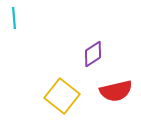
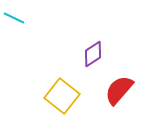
cyan line: rotated 60 degrees counterclockwise
red semicircle: moved 3 px right, 1 px up; rotated 144 degrees clockwise
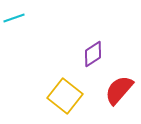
cyan line: rotated 45 degrees counterclockwise
yellow square: moved 3 px right
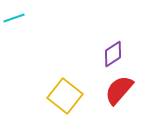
purple diamond: moved 20 px right
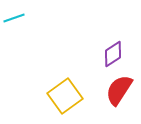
red semicircle: rotated 8 degrees counterclockwise
yellow square: rotated 16 degrees clockwise
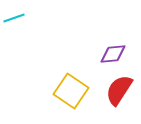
purple diamond: rotated 28 degrees clockwise
yellow square: moved 6 px right, 5 px up; rotated 20 degrees counterclockwise
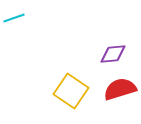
red semicircle: moved 1 px right, 1 px up; rotated 40 degrees clockwise
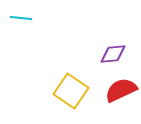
cyan line: moved 7 px right; rotated 25 degrees clockwise
red semicircle: moved 1 px right, 1 px down; rotated 8 degrees counterclockwise
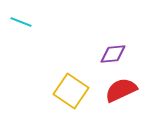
cyan line: moved 4 px down; rotated 15 degrees clockwise
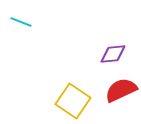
yellow square: moved 2 px right, 10 px down
